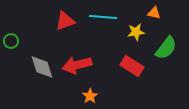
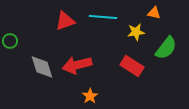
green circle: moved 1 px left
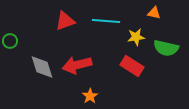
cyan line: moved 3 px right, 4 px down
yellow star: moved 5 px down
green semicircle: rotated 65 degrees clockwise
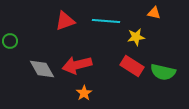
green semicircle: moved 3 px left, 24 px down
gray diamond: moved 2 px down; rotated 12 degrees counterclockwise
orange star: moved 6 px left, 3 px up
